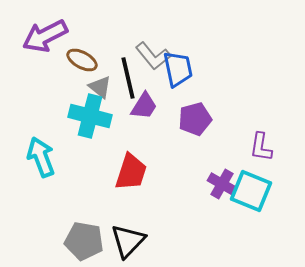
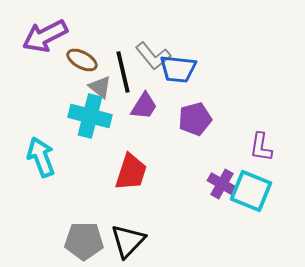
blue trapezoid: rotated 108 degrees clockwise
black line: moved 5 px left, 6 px up
gray pentagon: rotated 9 degrees counterclockwise
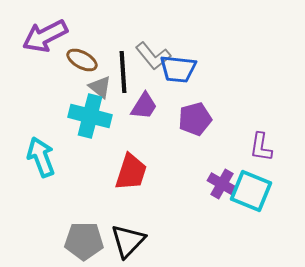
black line: rotated 9 degrees clockwise
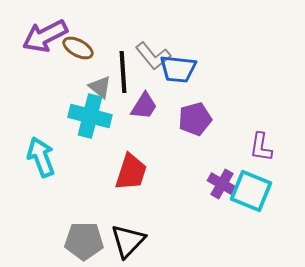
brown ellipse: moved 4 px left, 12 px up
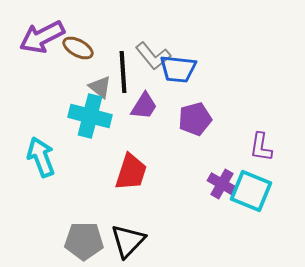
purple arrow: moved 3 px left, 1 px down
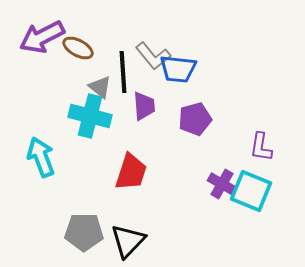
purple trapezoid: rotated 36 degrees counterclockwise
gray pentagon: moved 9 px up
